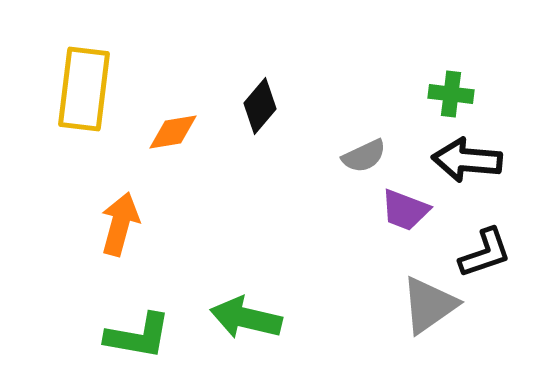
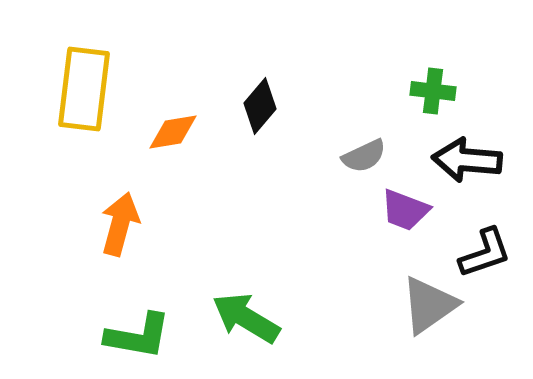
green cross: moved 18 px left, 3 px up
green arrow: rotated 18 degrees clockwise
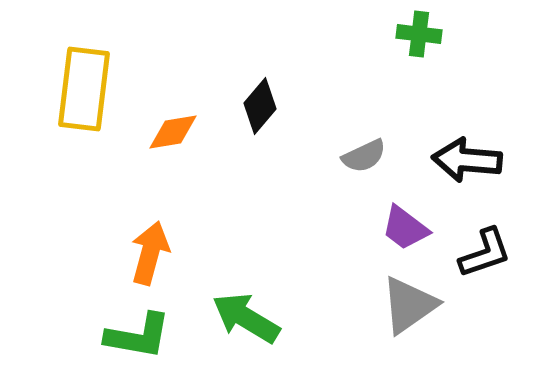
green cross: moved 14 px left, 57 px up
purple trapezoid: moved 18 px down; rotated 16 degrees clockwise
orange arrow: moved 30 px right, 29 px down
gray triangle: moved 20 px left
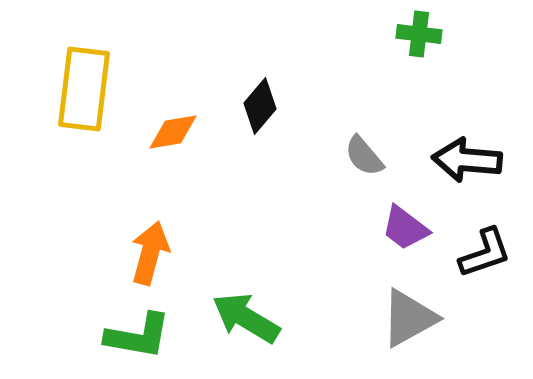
gray semicircle: rotated 75 degrees clockwise
gray triangle: moved 13 px down; rotated 6 degrees clockwise
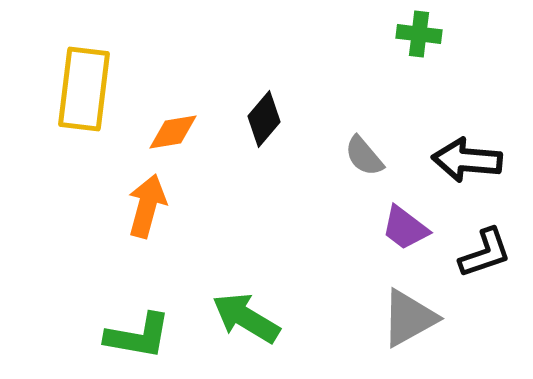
black diamond: moved 4 px right, 13 px down
orange arrow: moved 3 px left, 47 px up
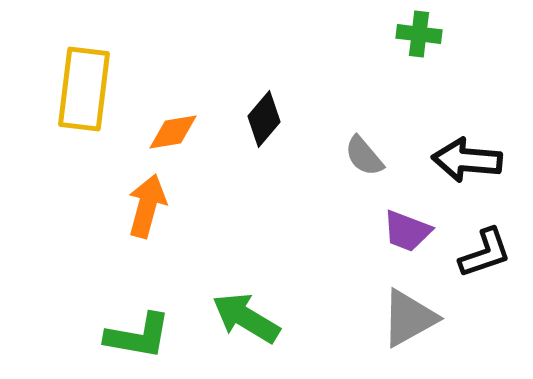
purple trapezoid: moved 2 px right, 3 px down; rotated 16 degrees counterclockwise
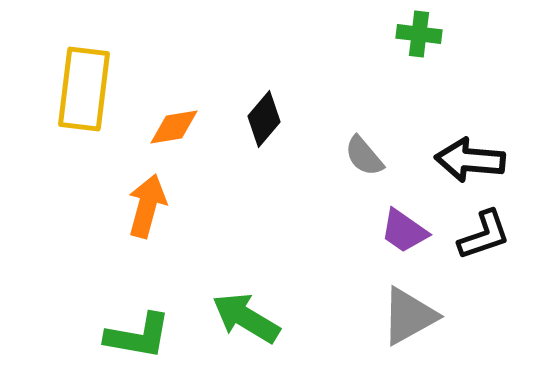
orange diamond: moved 1 px right, 5 px up
black arrow: moved 3 px right
purple trapezoid: moved 3 px left; rotated 14 degrees clockwise
black L-shape: moved 1 px left, 18 px up
gray triangle: moved 2 px up
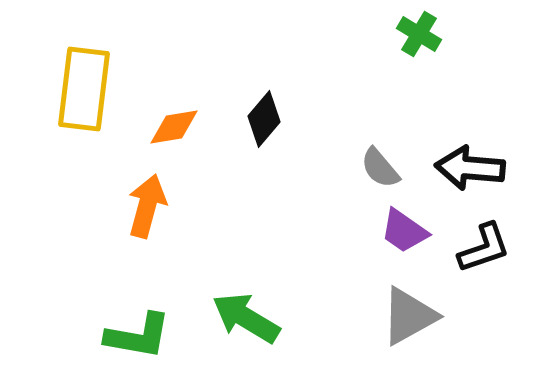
green cross: rotated 24 degrees clockwise
gray semicircle: moved 16 px right, 12 px down
black arrow: moved 8 px down
black L-shape: moved 13 px down
